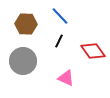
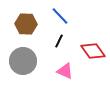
pink triangle: moved 1 px left, 7 px up
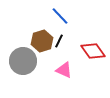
brown hexagon: moved 16 px right, 17 px down; rotated 20 degrees counterclockwise
pink triangle: moved 1 px left, 1 px up
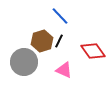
gray circle: moved 1 px right, 1 px down
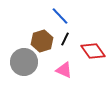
black line: moved 6 px right, 2 px up
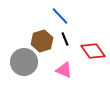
black line: rotated 48 degrees counterclockwise
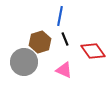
blue line: rotated 54 degrees clockwise
brown hexagon: moved 2 px left, 1 px down
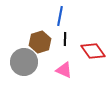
black line: rotated 24 degrees clockwise
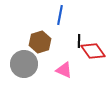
blue line: moved 1 px up
black line: moved 14 px right, 2 px down
gray circle: moved 2 px down
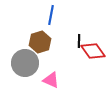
blue line: moved 9 px left
gray circle: moved 1 px right, 1 px up
pink triangle: moved 13 px left, 10 px down
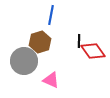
gray circle: moved 1 px left, 2 px up
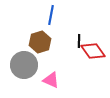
gray circle: moved 4 px down
